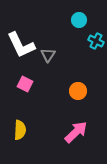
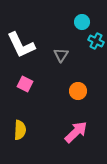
cyan circle: moved 3 px right, 2 px down
gray triangle: moved 13 px right
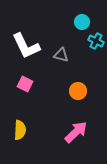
white L-shape: moved 5 px right, 1 px down
gray triangle: rotated 49 degrees counterclockwise
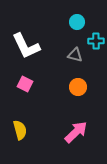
cyan circle: moved 5 px left
cyan cross: rotated 28 degrees counterclockwise
gray triangle: moved 14 px right
orange circle: moved 4 px up
yellow semicircle: rotated 18 degrees counterclockwise
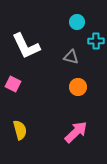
gray triangle: moved 4 px left, 2 px down
pink square: moved 12 px left
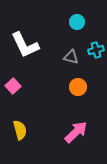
cyan cross: moved 9 px down; rotated 14 degrees counterclockwise
white L-shape: moved 1 px left, 1 px up
pink square: moved 2 px down; rotated 21 degrees clockwise
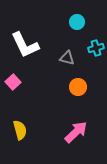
cyan cross: moved 2 px up
gray triangle: moved 4 px left, 1 px down
pink square: moved 4 px up
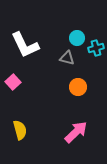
cyan circle: moved 16 px down
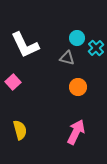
cyan cross: rotated 28 degrees counterclockwise
pink arrow: rotated 20 degrees counterclockwise
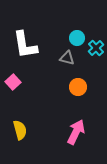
white L-shape: rotated 16 degrees clockwise
